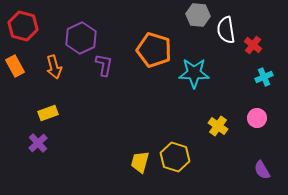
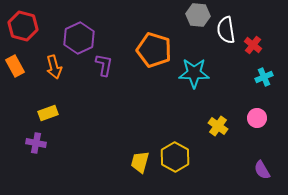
purple hexagon: moved 2 px left
purple cross: moved 2 px left; rotated 36 degrees counterclockwise
yellow hexagon: rotated 12 degrees clockwise
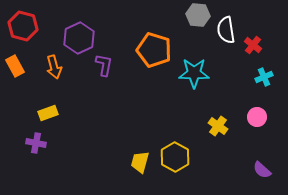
pink circle: moved 1 px up
purple semicircle: rotated 18 degrees counterclockwise
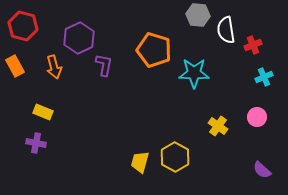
red cross: rotated 30 degrees clockwise
yellow rectangle: moved 5 px left, 1 px up; rotated 42 degrees clockwise
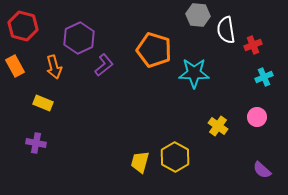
purple L-shape: rotated 40 degrees clockwise
yellow rectangle: moved 9 px up
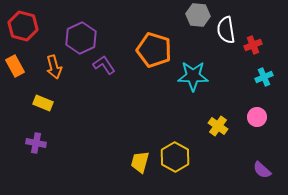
purple hexagon: moved 2 px right
purple L-shape: rotated 85 degrees counterclockwise
cyan star: moved 1 px left, 3 px down
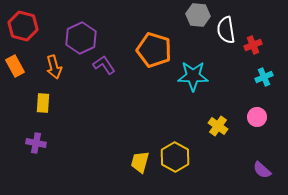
yellow rectangle: rotated 72 degrees clockwise
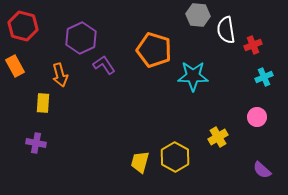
orange arrow: moved 6 px right, 8 px down
yellow cross: moved 11 px down; rotated 24 degrees clockwise
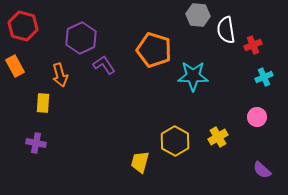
yellow hexagon: moved 16 px up
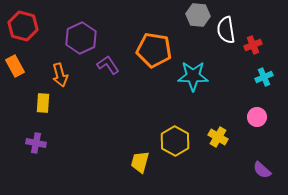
orange pentagon: rotated 8 degrees counterclockwise
purple L-shape: moved 4 px right
yellow cross: rotated 30 degrees counterclockwise
